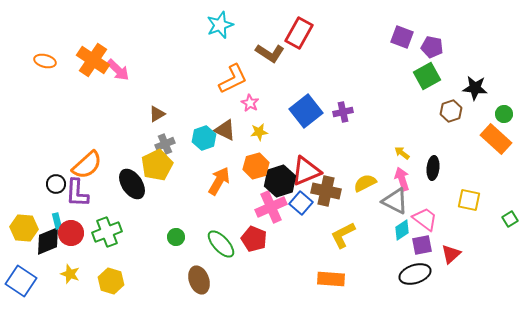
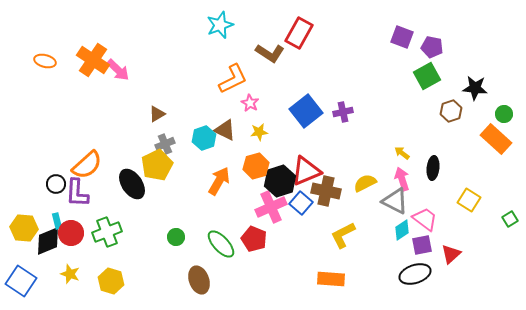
yellow square at (469, 200): rotated 20 degrees clockwise
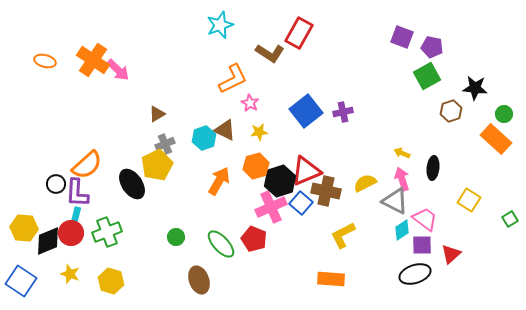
yellow arrow at (402, 153): rotated 14 degrees counterclockwise
cyan rectangle at (57, 221): moved 19 px right, 6 px up; rotated 28 degrees clockwise
purple square at (422, 245): rotated 10 degrees clockwise
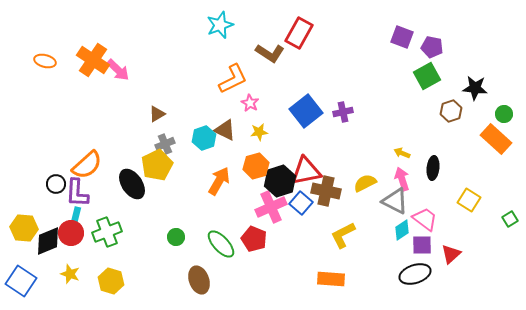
red triangle at (306, 171): rotated 12 degrees clockwise
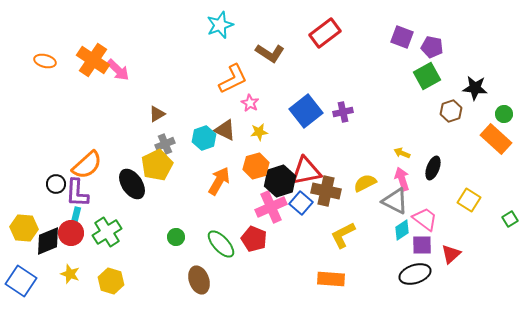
red rectangle at (299, 33): moved 26 px right; rotated 24 degrees clockwise
black ellipse at (433, 168): rotated 15 degrees clockwise
green cross at (107, 232): rotated 12 degrees counterclockwise
